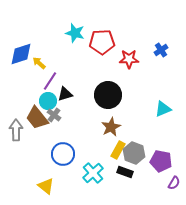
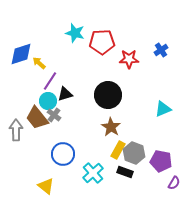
brown star: rotated 12 degrees counterclockwise
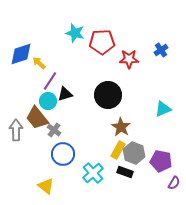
gray cross: moved 15 px down
brown star: moved 10 px right
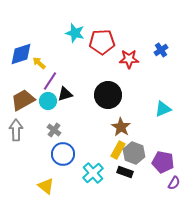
brown trapezoid: moved 14 px left, 18 px up; rotated 100 degrees clockwise
purple pentagon: moved 2 px right, 1 px down
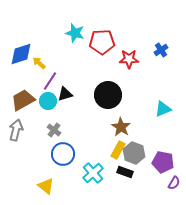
gray arrow: rotated 15 degrees clockwise
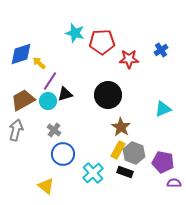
purple semicircle: rotated 120 degrees counterclockwise
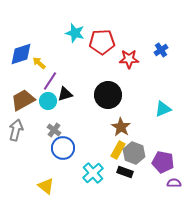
blue circle: moved 6 px up
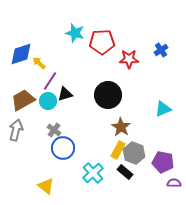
black rectangle: rotated 21 degrees clockwise
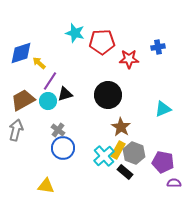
blue cross: moved 3 px left, 3 px up; rotated 24 degrees clockwise
blue diamond: moved 1 px up
gray cross: moved 4 px right
cyan cross: moved 11 px right, 17 px up
yellow triangle: rotated 30 degrees counterclockwise
